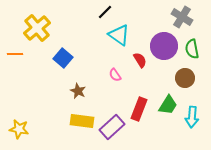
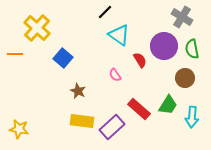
yellow cross: rotated 8 degrees counterclockwise
red rectangle: rotated 70 degrees counterclockwise
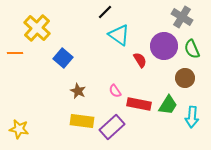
green semicircle: rotated 12 degrees counterclockwise
orange line: moved 1 px up
pink semicircle: moved 16 px down
red rectangle: moved 5 px up; rotated 30 degrees counterclockwise
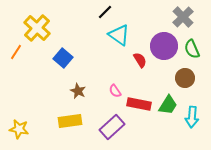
gray cross: moved 1 px right; rotated 15 degrees clockwise
orange line: moved 1 px right, 1 px up; rotated 56 degrees counterclockwise
yellow rectangle: moved 12 px left; rotated 15 degrees counterclockwise
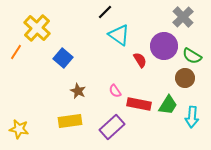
green semicircle: moved 7 px down; rotated 36 degrees counterclockwise
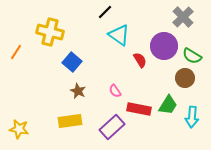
yellow cross: moved 13 px right, 4 px down; rotated 28 degrees counterclockwise
blue square: moved 9 px right, 4 px down
red rectangle: moved 5 px down
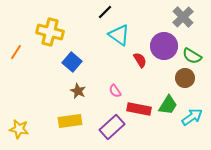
cyan arrow: rotated 130 degrees counterclockwise
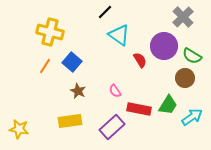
orange line: moved 29 px right, 14 px down
